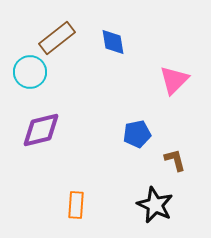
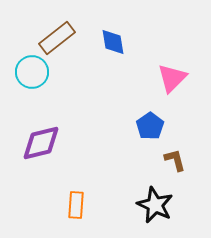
cyan circle: moved 2 px right
pink triangle: moved 2 px left, 2 px up
purple diamond: moved 13 px down
blue pentagon: moved 13 px right, 8 px up; rotated 24 degrees counterclockwise
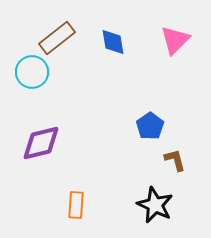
pink triangle: moved 3 px right, 38 px up
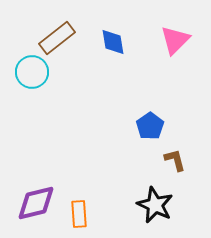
purple diamond: moved 5 px left, 60 px down
orange rectangle: moved 3 px right, 9 px down; rotated 8 degrees counterclockwise
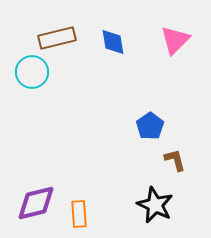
brown rectangle: rotated 24 degrees clockwise
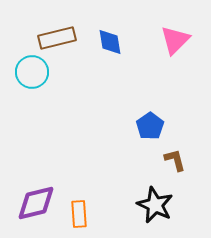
blue diamond: moved 3 px left
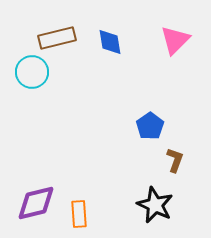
brown L-shape: rotated 35 degrees clockwise
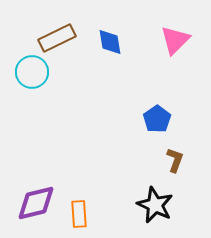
brown rectangle: rotated 12 degrees counterclockwise
blue pentagon: moved 7 px right, 7 px up
